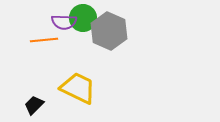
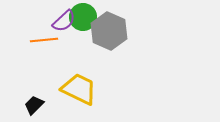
green circle: moved 1 px up
purple semicircle: moved 1 px up; rotated 45 degrees counterclockwise
yellow trapezoid: moved 1 px right, 1 px down
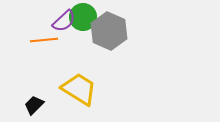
yellow trapezoid: rotated 6 degrees clockwise
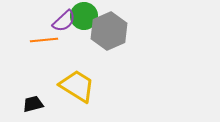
green circle: moved 1 px right, 1 px up
gray hexagon: rotated 12 degrees clockwise
yellow trapezoid: moved 2 px left, 3 px up
black trapezoid: moved 1 px left, 1 px up; rotated 30 degrees clockwise
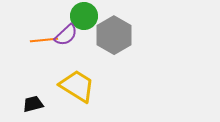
purple semicircle: moved 2 px right, 14 px down
gray hexagon: moved 5 px right, 4 px down; rotated 6 degrees counterclockwise
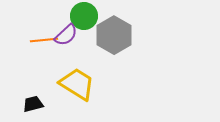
yellow trapezoid: moved 2 px up
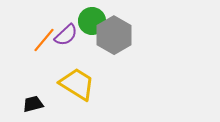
green circle: moved 8 px right, 5 px down
orange line: rotated 44 degrees counterclockwise
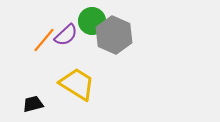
gray hexagon: rotated 6 degrees counterclockwise
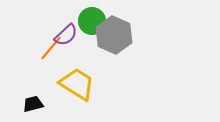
orange line: moved 7 px right, 8 px down
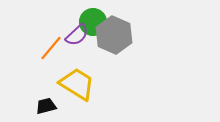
green circle: moved 1 px right, 1 px down
purple semicircle: moved 11 px right
black trapezoid: moved 13 px right, 2 px down
